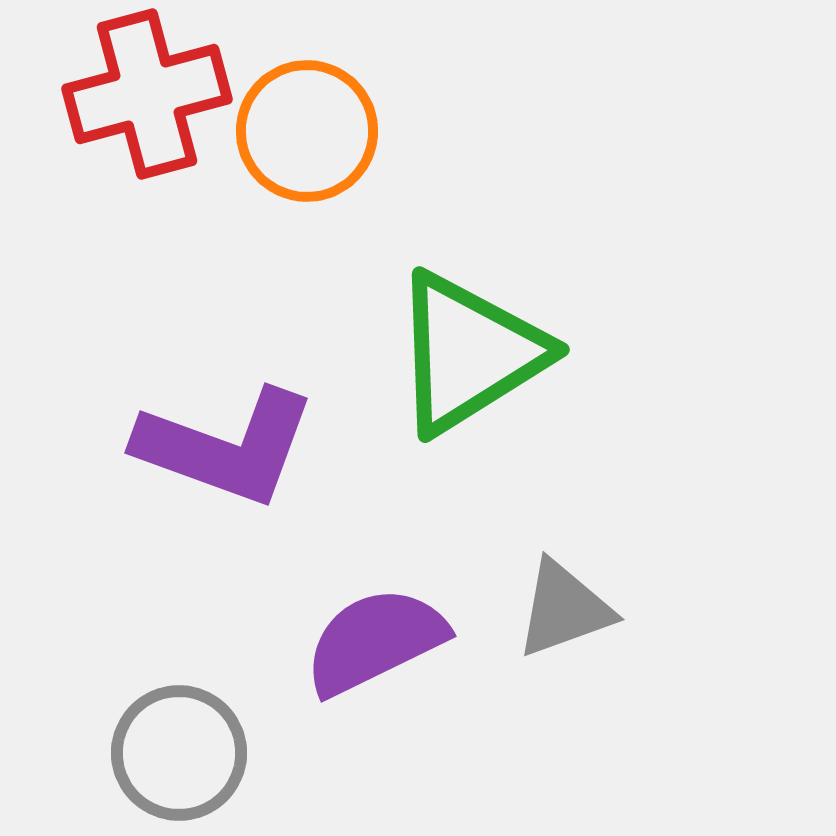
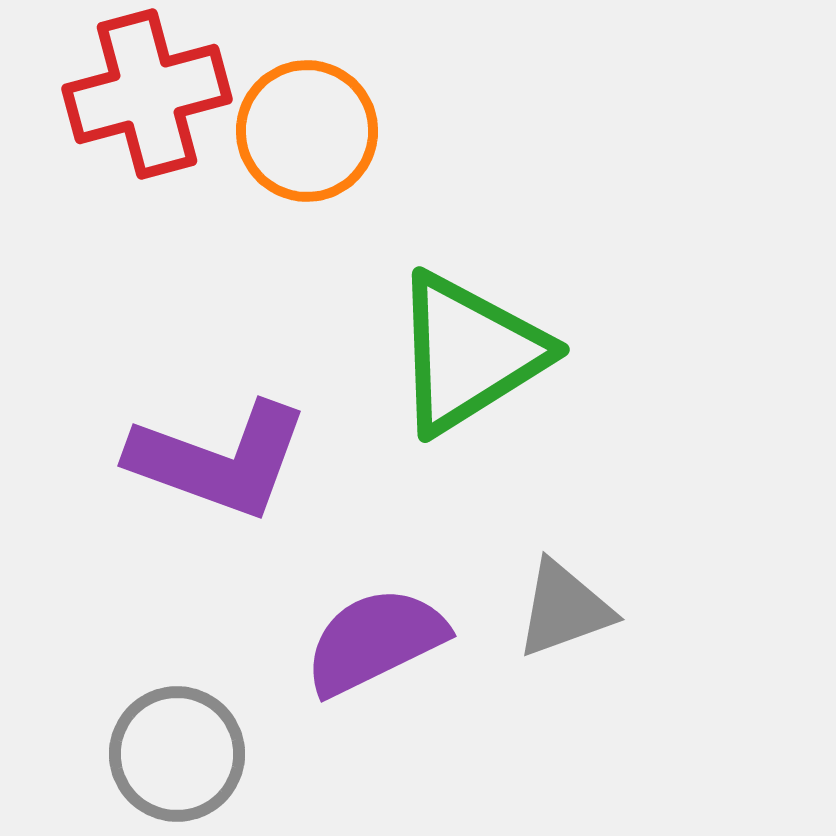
purple L-shape: moved 7 px left, 13 px down
gray circle: moved 2 px left, 1 px down
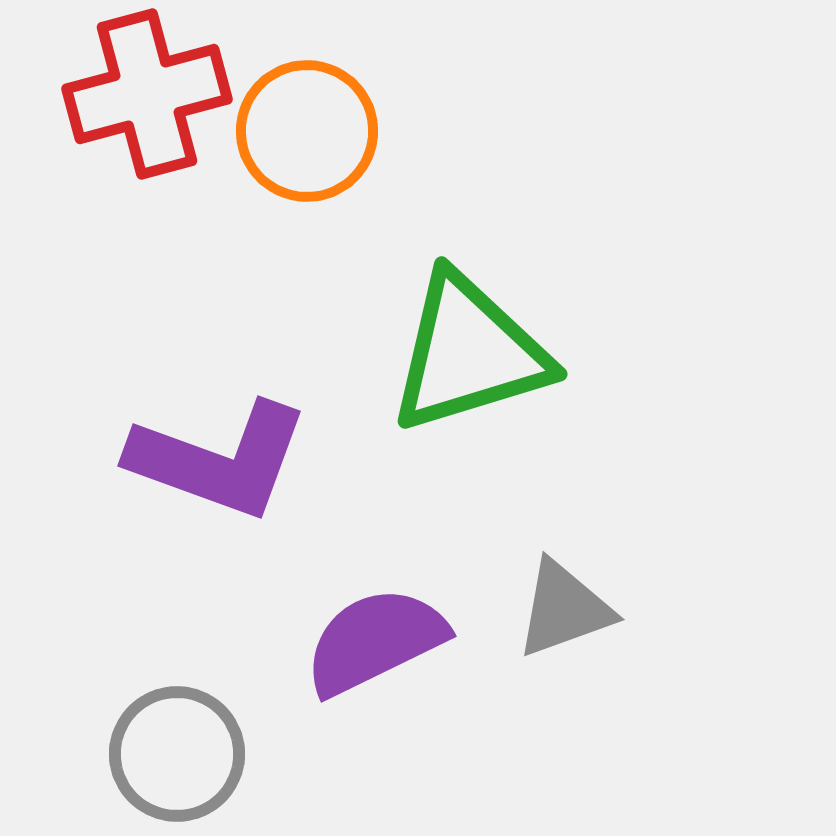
green triangle: rotated 15 degrees clockwise
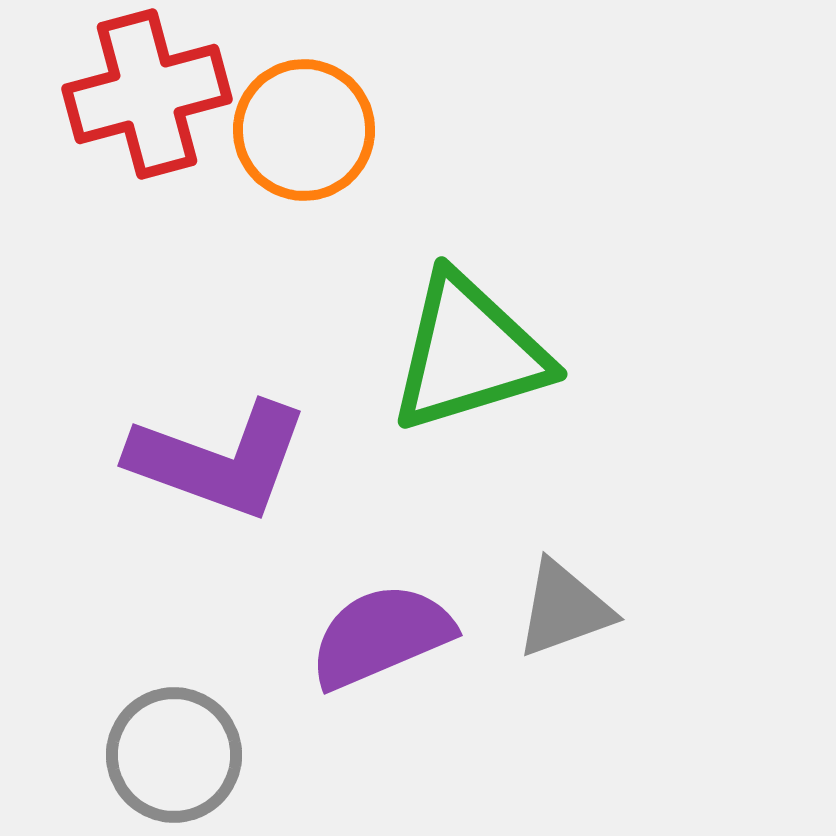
orange circle: moved 3 px left, 1 px up
purple semicircle: moved 6 px right, 5 px up; rotated 3 degrees clockwise
gray circle: moved 3 px left, 1 px down
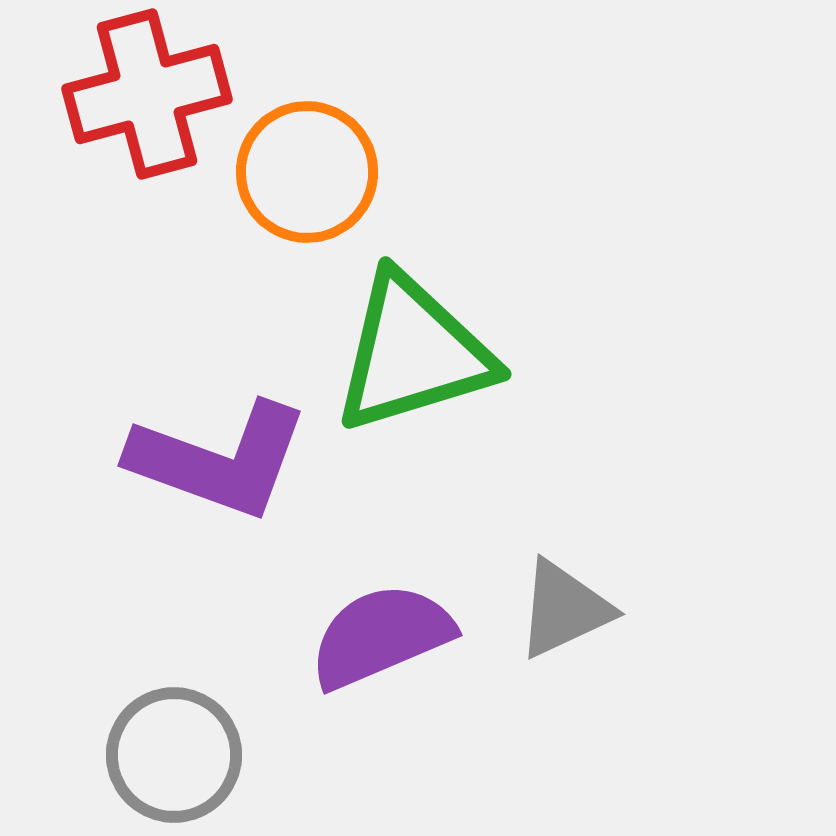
orange circle: moved 3 px right, 42 px down
green triangle: moved 56 px left
gray triangle: rotated 5 degrees counterclockwise
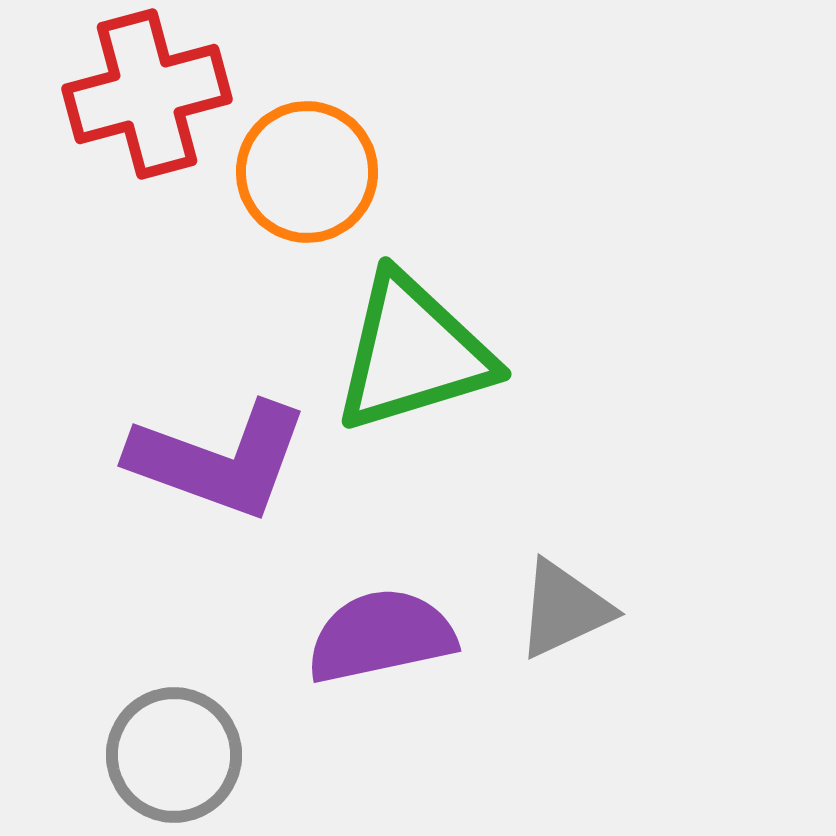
purple semicircle: rotated 11 degrees clockwise
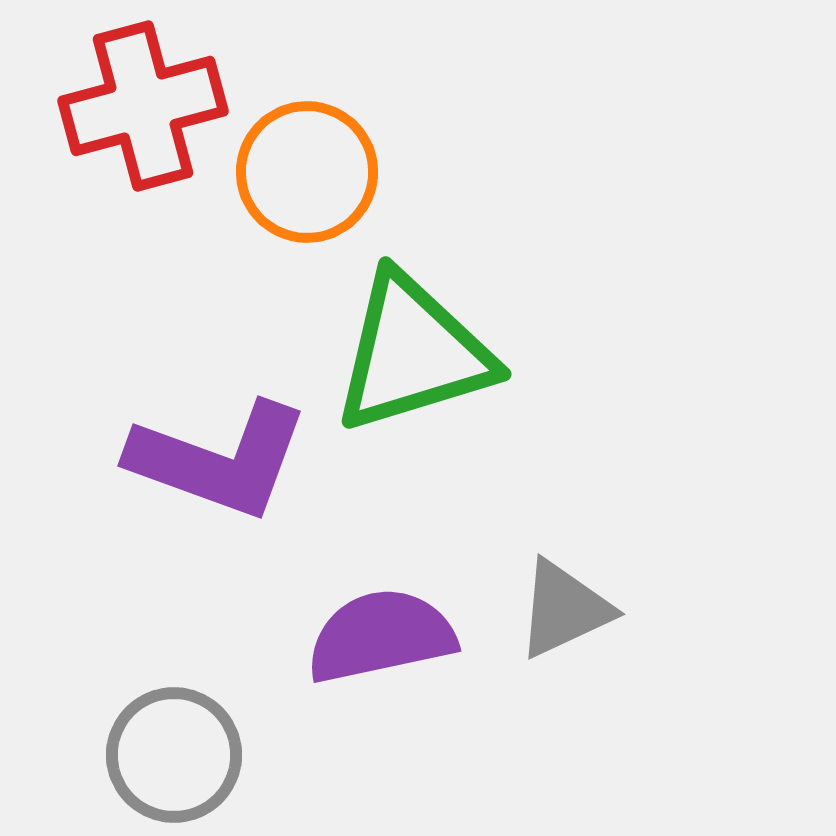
red cross: moved 4 px left, 12 px down
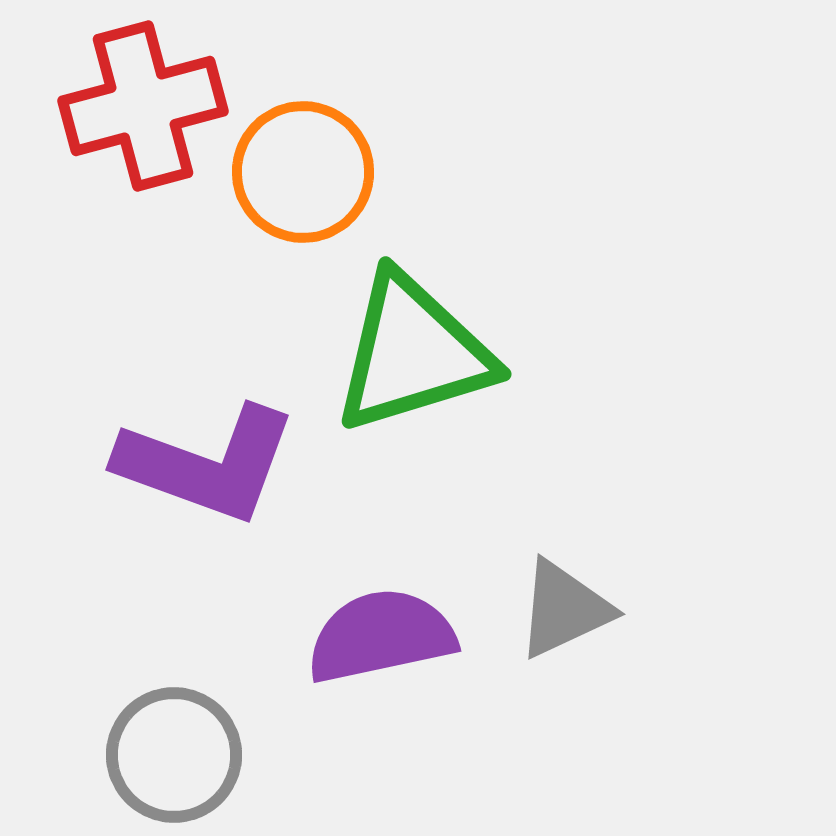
orange circle: moved 4 px left
purple L-shape: moved 12 px left, 4 px down
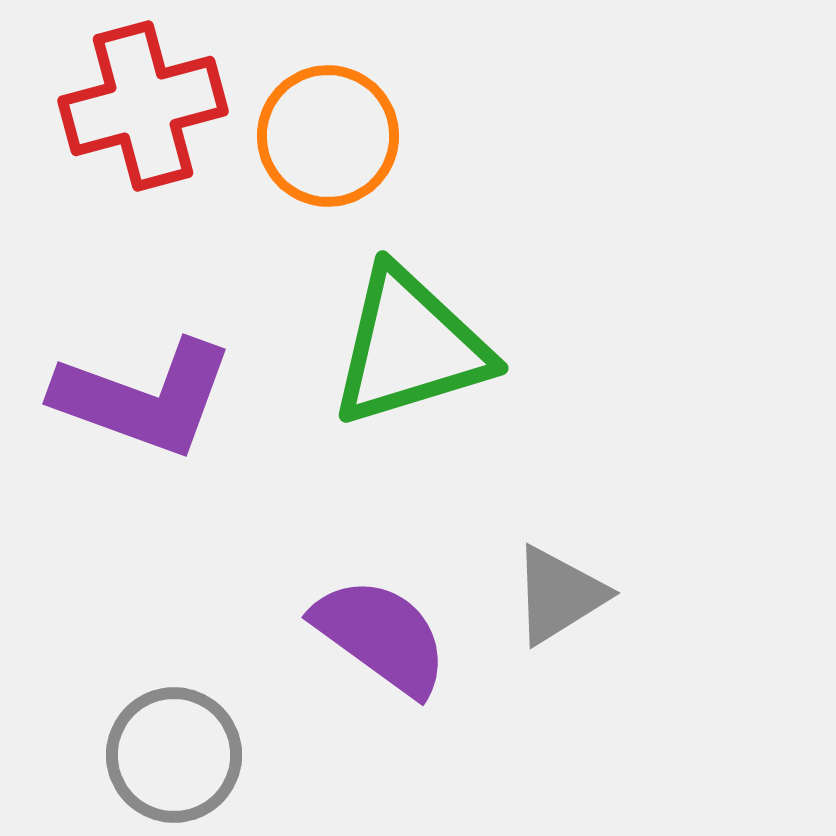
orange circle: moved 25 px right, 36 px up
green triangle: moved 3 px left, 6 px up
purple L-shape: moved 63 px left, 66 px up
gray triangle: moved 5 px left, 14 px up; rotated 7 degrees counterclockwise
purple semicircle: rotated 48 degrees clockwise
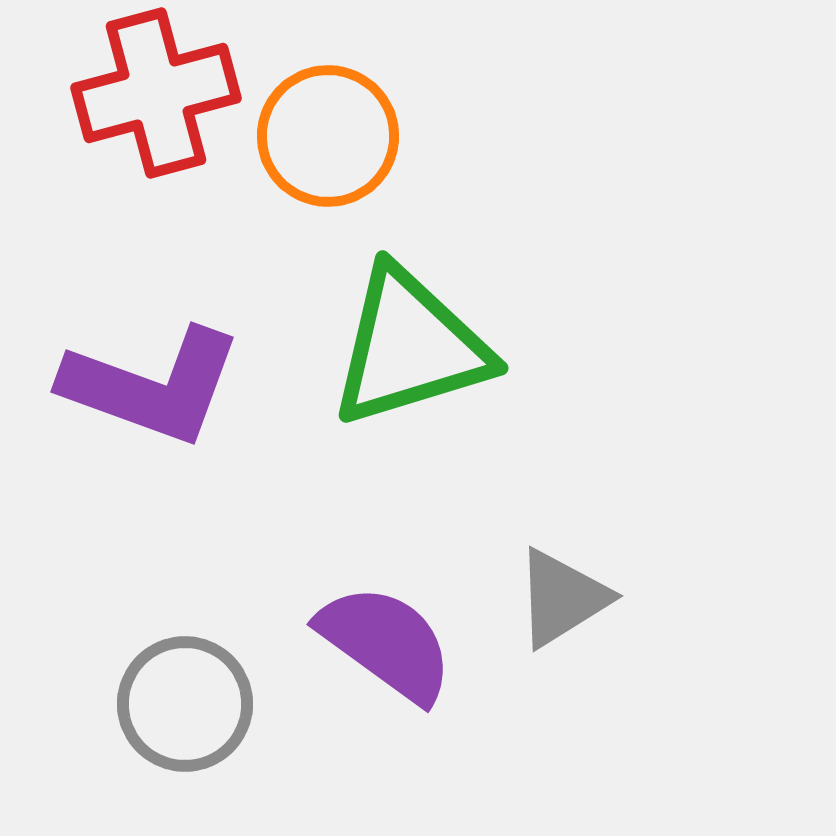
red cross: moved 13 px right, 13 px up
purple L-shape: moved 8 px right, 12 px up
gray triangle: moved 3 px right, 3 px down
purple semicircle: moved 5 px right, 7 px down
gray circle: moved 11 px right, 51 px up
